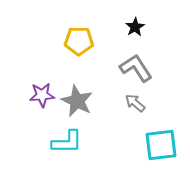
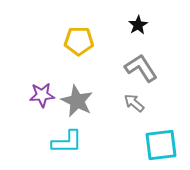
black star: moved 3 px right, 2 px up
gray L-shape: moved 5 px right
gray arrow: moved 1 px left
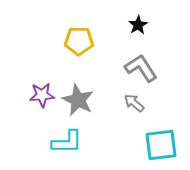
gray star: moved 1 px right, 1 px up
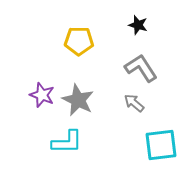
black star: rotated 24 degrees counterclockwise
purple star: rotated 25 degrees clockwise
